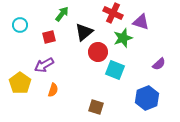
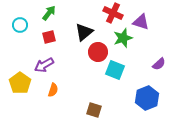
green arrow: moved 13 px left, 1 px up
brown square: moved 2 px left, 3 px down
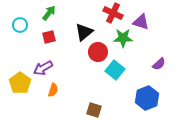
green star: rotated 18 degrees clockwise
purple arrow: moved 1 px left, 3 px down
cyan square: rotated 18 degrees clockwise
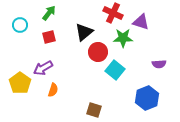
purple semicircle: rotated 40 degrees clockwise
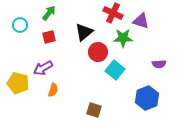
purple triangle: moved 1 px up
yellow pentagon: moved 2 px left; rotated 20 degrees counterclockwise
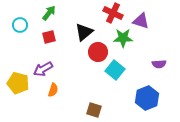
purple arrow: moved 1 px down
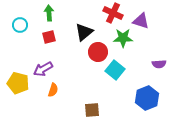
green arrow: rotated 42 degrees counterclockwise
brown square: moved 2 px left; rotated 21 degrees counterclockwise
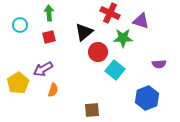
red cross: moved 3 px left
yellow pentagon: rotated 25 degrees clockwise
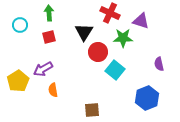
black triangle: rotated 18 degrees counterclockwise
purple semicircle: rotated 80 degrees clockwise
yellow pentagon: moved 2 px up
orange semicircle: rotated 152 degrees clockwise
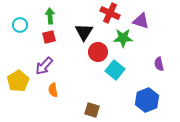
green arrow: moved 1 px right, 3 px down
purple arrow: moved 1 px right, 3 px up; rotated 18 degrees counterclockwise
blue hexagon: moved 2 px down
brown square: rotated 21 degrees clockwise
